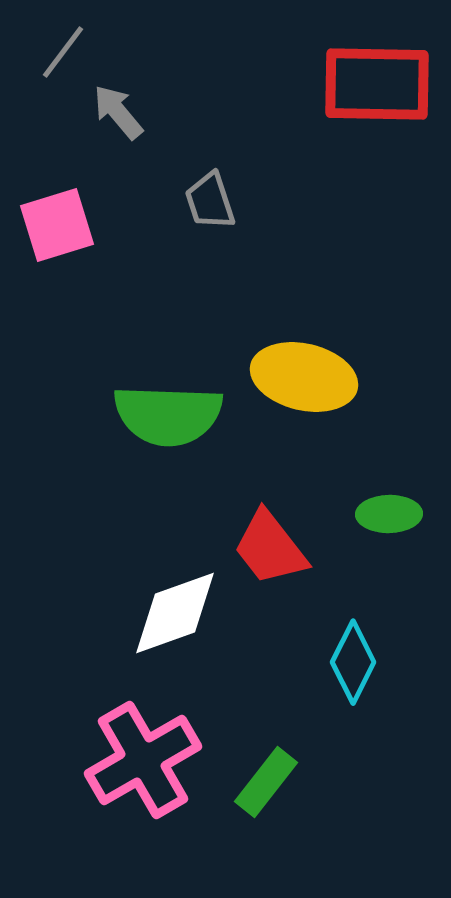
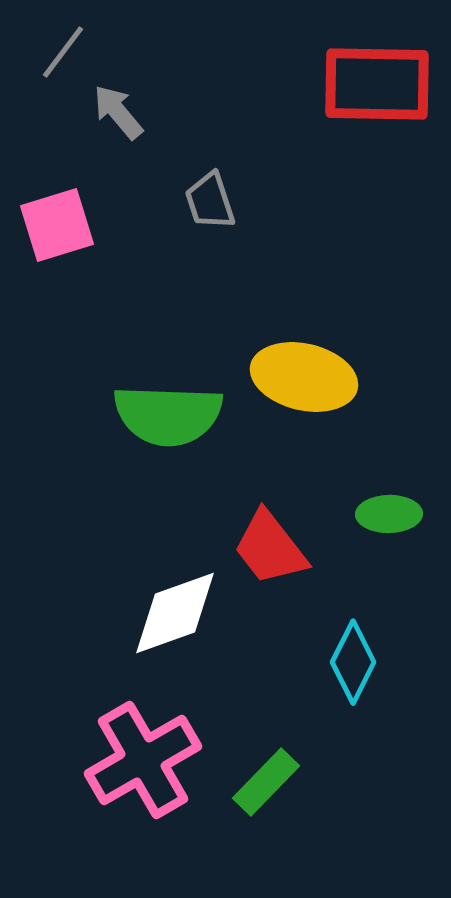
green rectangle: rotated 6 degrees clockwise
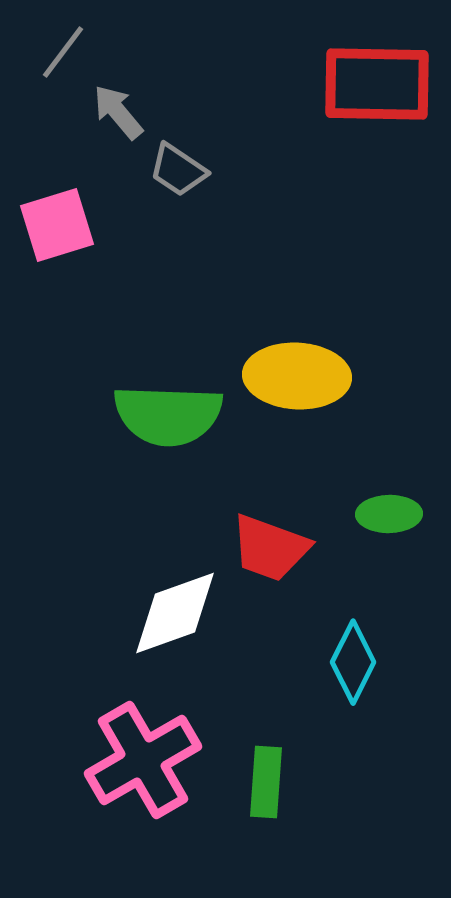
gray trapezoid: moved 32 px left, 31 px up; rotated 38 degrees counterclockwise
yellow ellipse: moved 7 px left, 1 px up; rotated 10 degrees counterclockwise
red trapezoid: rotated 32 degrees counterclockwise
green rectangle: rotated 40 degrees counterclockwise
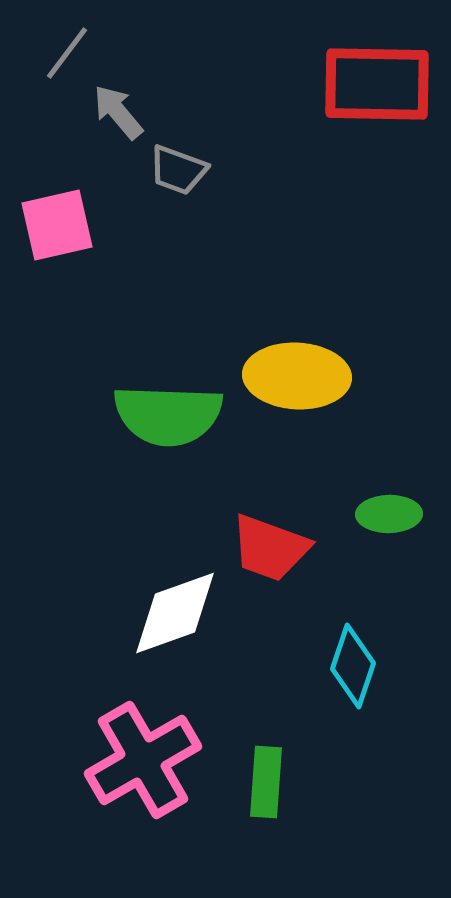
gray line: moved 4 px right, 1 px down
gray trapezoid: rotated 14 degrees counterclockwise
pink square: rotated 4 degrees clockwise
cyan diamond: moved 4 px down; rotated 8 degrees counterclockwise
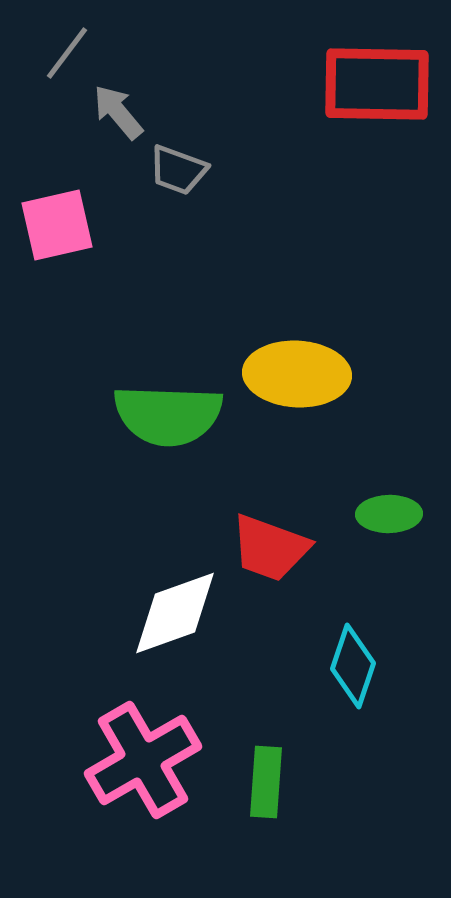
yellow ellipse: moved 2 px up
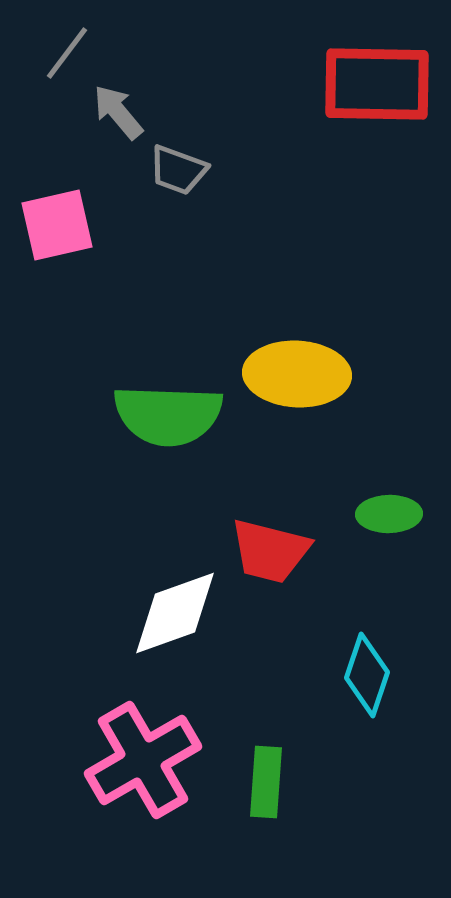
red trapezoid: moved 3 px down; rotated 6 degrees counterclockwise
cyan diamond: moved 14 px right, 9 px down
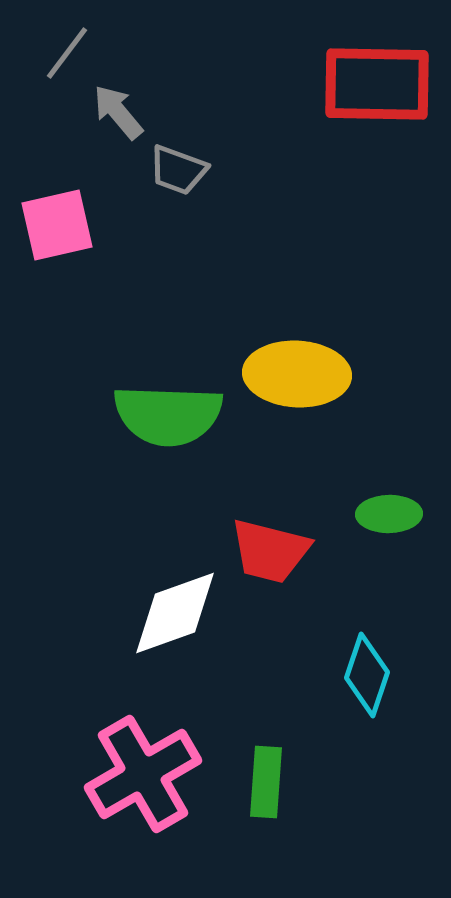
pink cross: moved 14 px down
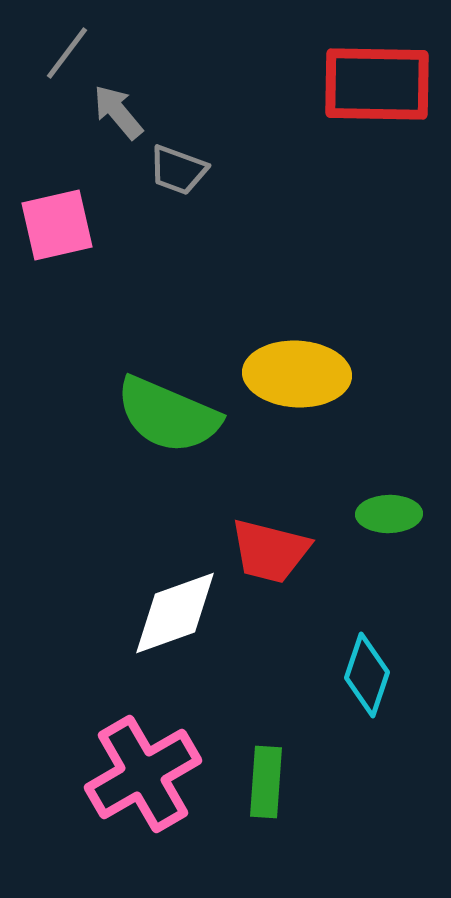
green semicircle: rotated 21 degrees clockwise
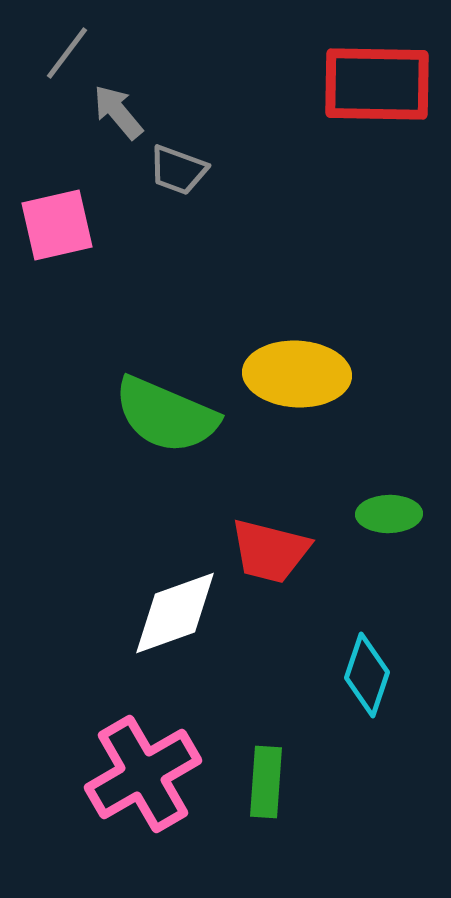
green semicircle: moved 2 px left
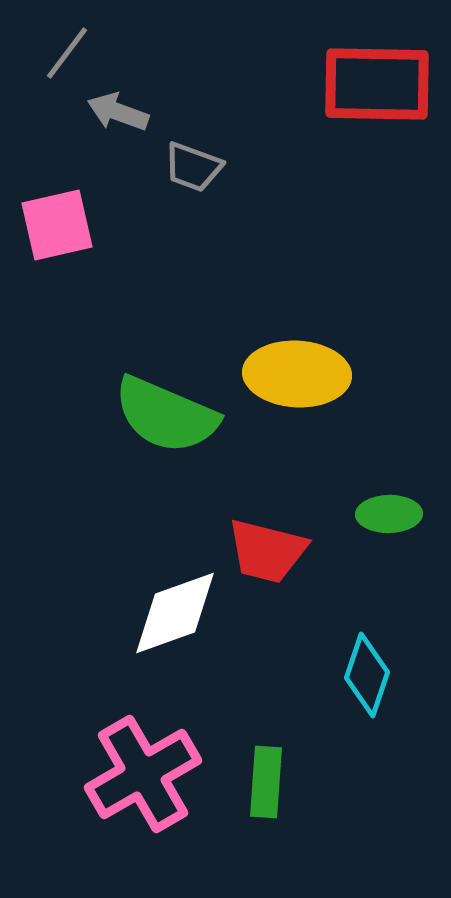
gray arrow: rotated 30 degrees counterclockwise
gray trapezoid: moved 15 px right, 3 px up
red trapezoid: moved 3 px left
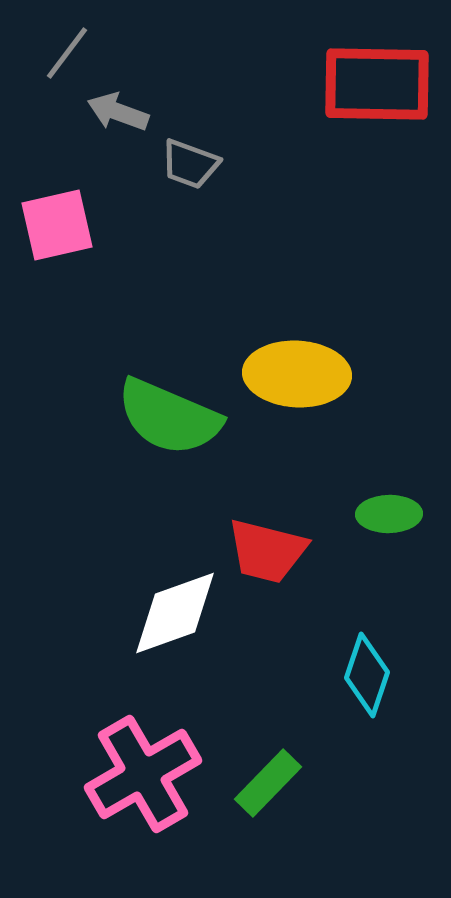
gray trapezoid: moved 3 px left, 3 px up
green semicircle: moved 3 px right, 2 px down
green rectangle: moved 2 px right, 1 px down; rotated 40 degrees clockwise
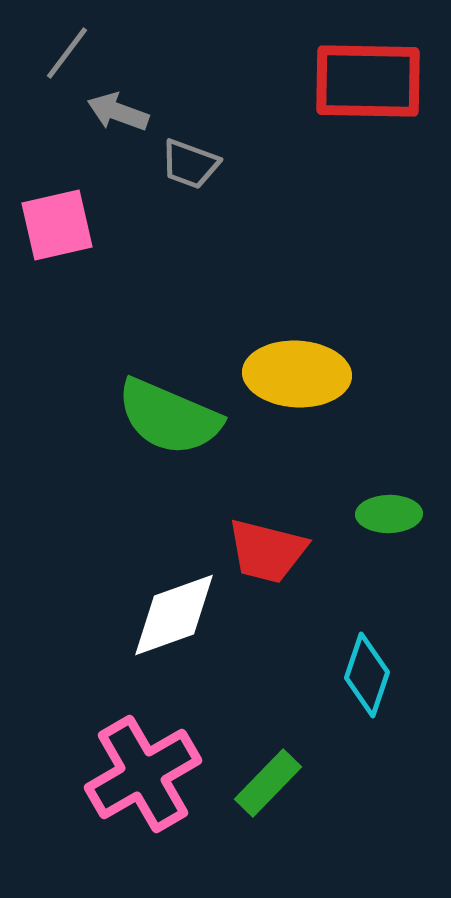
red rectangle: moved 9 px left, 3 px up
white diamond: moved 1 px left, 2 px down
